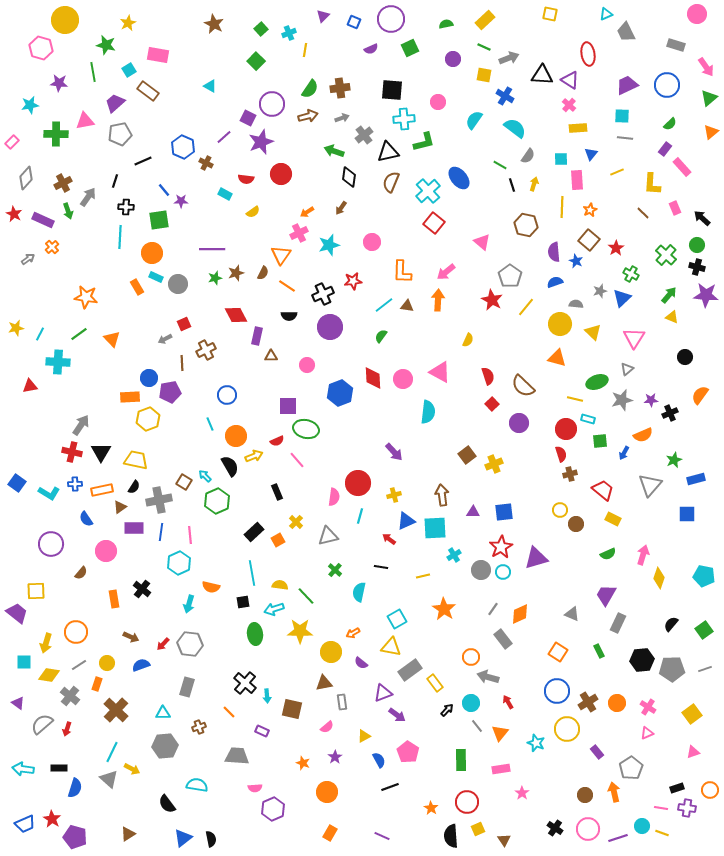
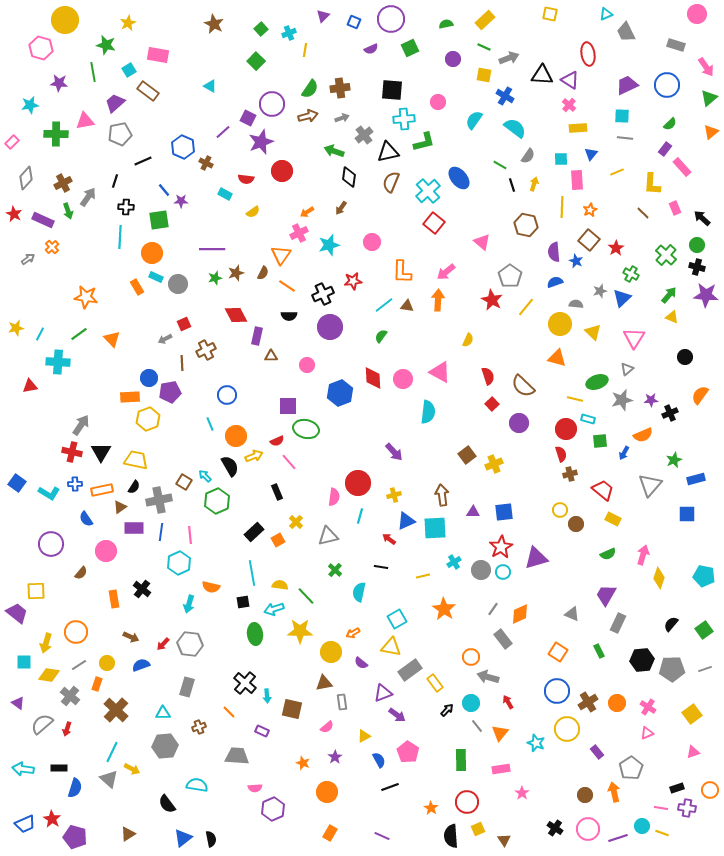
purple line at (224, 137): moved 1 px left, 5 px up
red circle at (281, 174): moved 1 px right, 3 px up
pink line at (297, 460): moved 8 px left, 2 px down
cyan cross at (454, 555): moved 7 px down
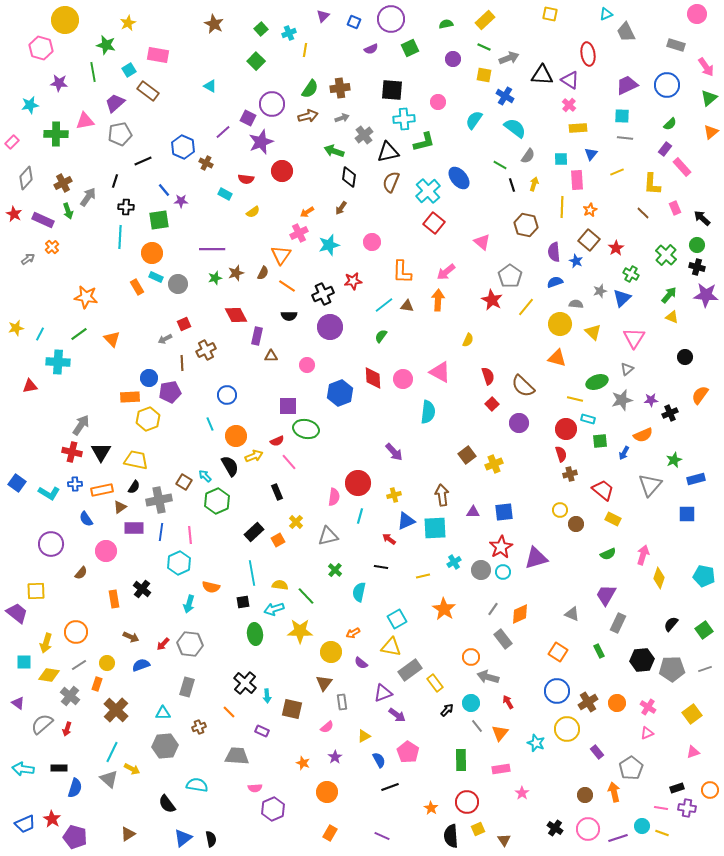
brown triangle at (324, 683): rotated 42 degrees counterclockwise
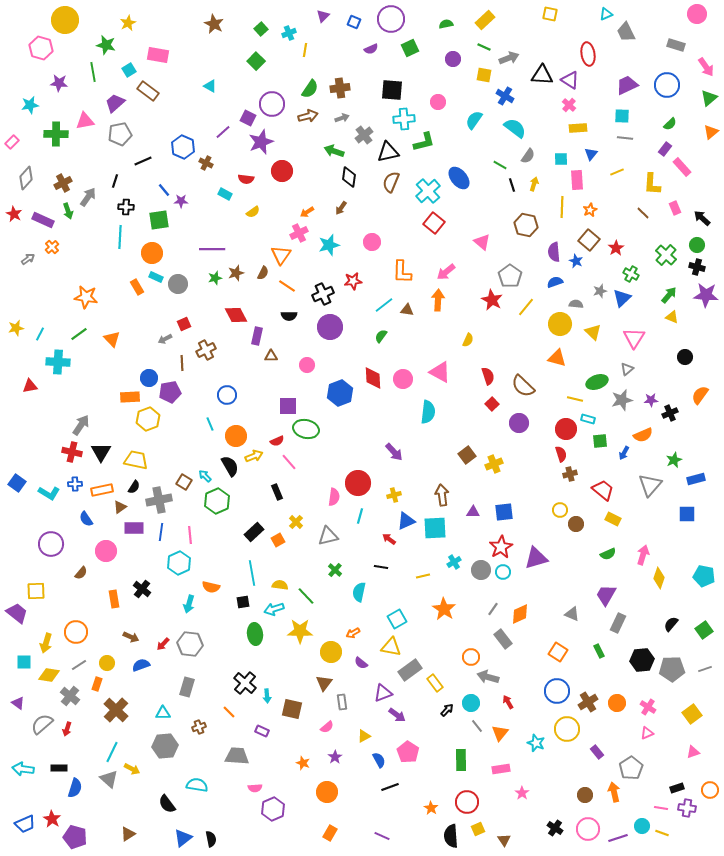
brown triangle at (407, 306): moved 4 px down
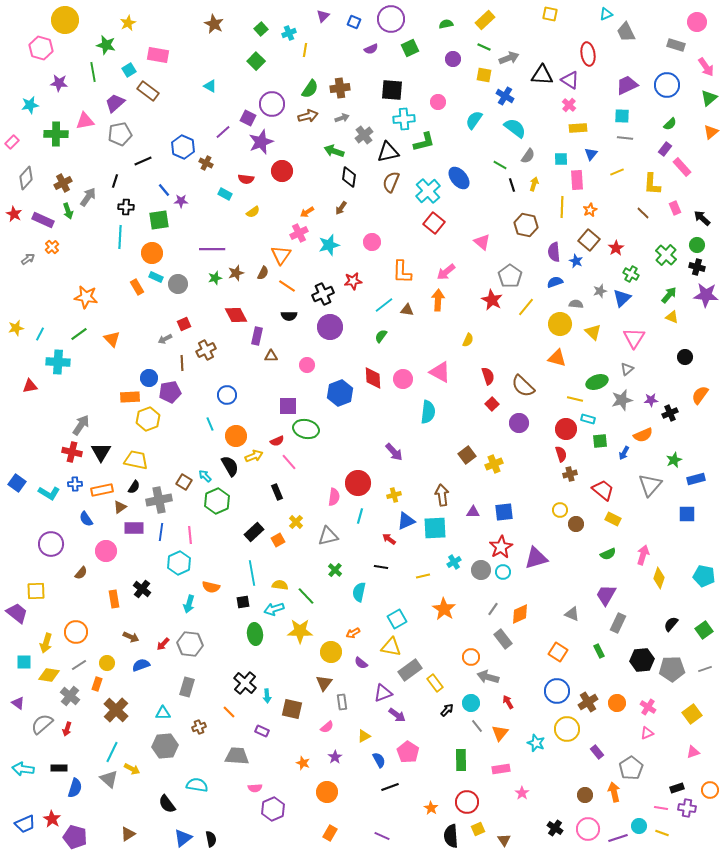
pink circle at (697, 14): moved 8 px down
cyan circle at (642, 826): moved 3 px left
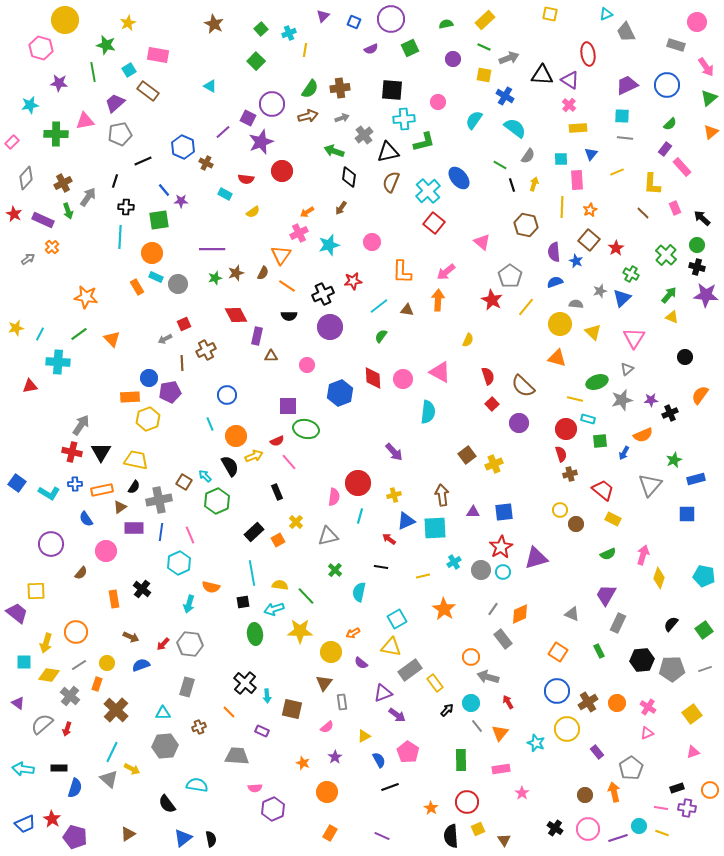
cyan line at (384, 305): moved 5 px left, 1 px down
pink line at (190, 535): rotated 18 degrees counterclockwise
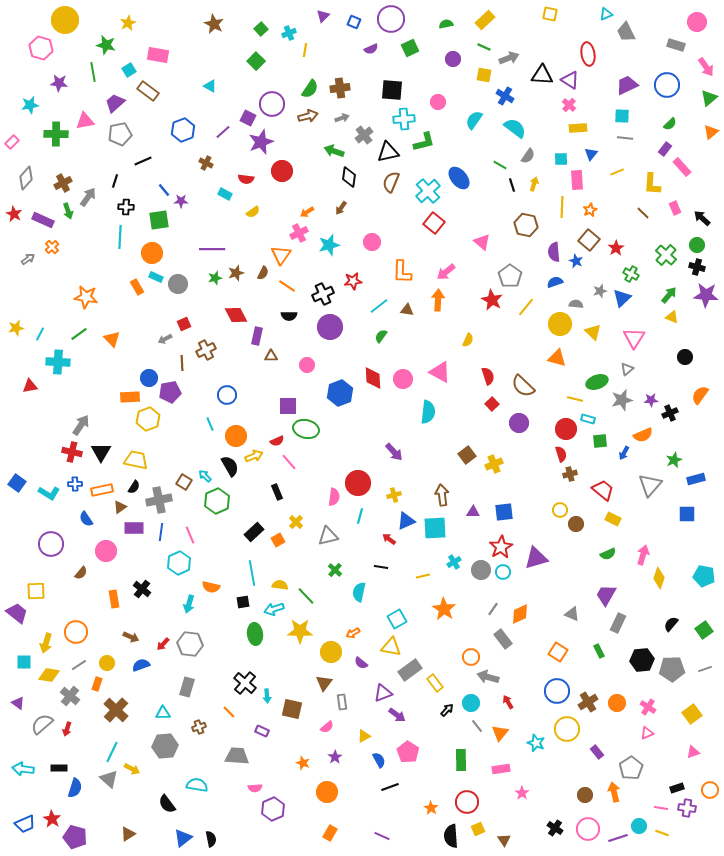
blue hexagon at (183, 147): moved 17 px up; rotated 15 degrees clockwise
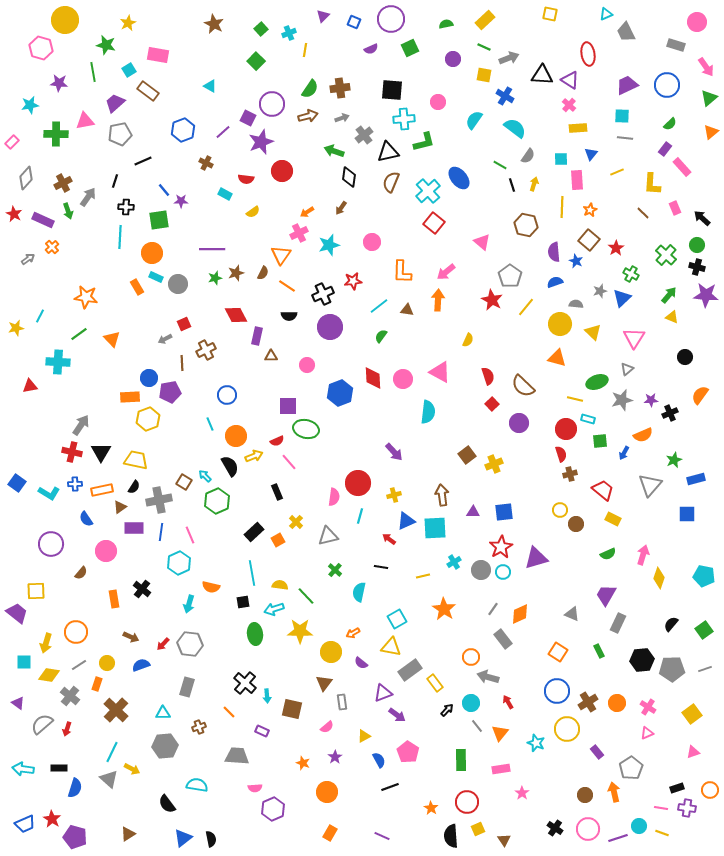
cyan line at (40, 334): moved 18 px up
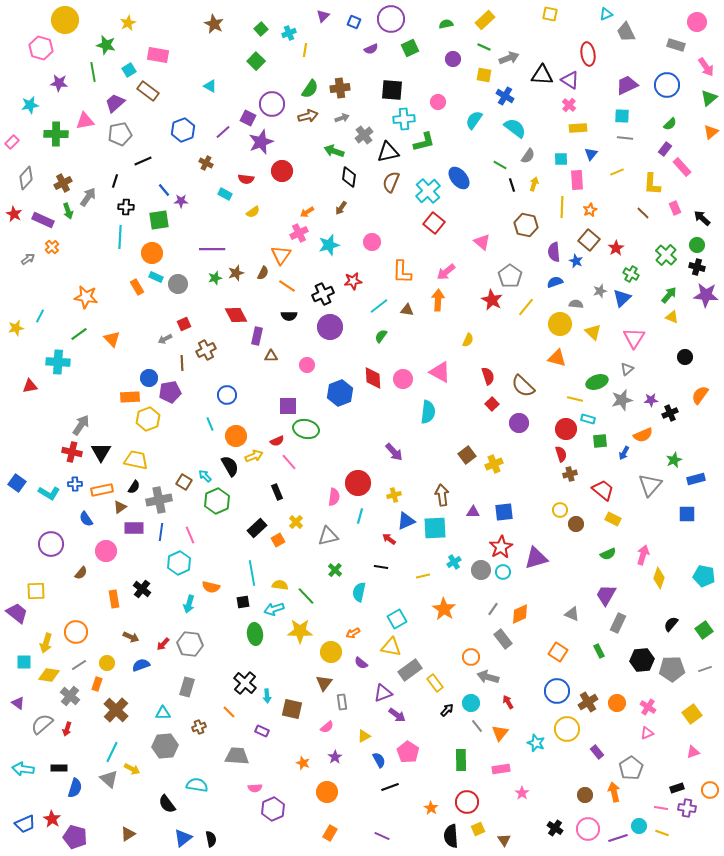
black rectangle at (254, 532): moved 3 px right, 4 px up
